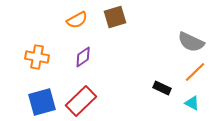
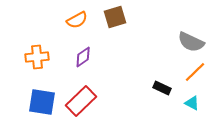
orange cross: rotated 15 degrees counterclockwise
blue square: rotated 24 degrees clockwise
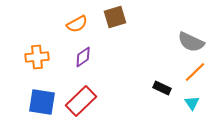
orange semicircle: moved 4 px down
cyan triangle: rotated 28 degrees clockwise
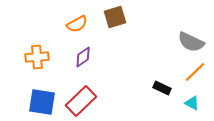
cyan triangle: rotated 28 degrees counterclockwise
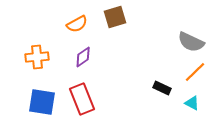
red rectangle: moved 1 px right, 2 px up; rotated 68 degrees counterclockwise
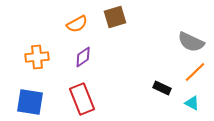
blue square: moved 12 px left
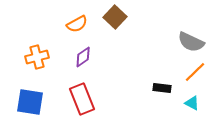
brown square: rotated 30 degrees counterclockwise
orange cross: rotated 10 degrees counterclockwise
black rectangle: rotated 18 degrees counterclockwise
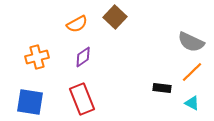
orange line: moved 3 px left
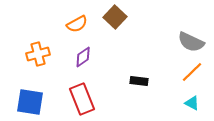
orange cross: moved 1 px right, 3 px up
black rectangle: moved 23 px left, 7 px up
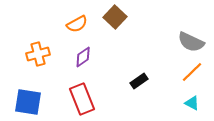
black rectangle: rotated 42 degrees counterclockwise
blue square: moved 2 px left
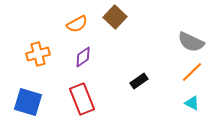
blue square: rotated 8 degrees clockwise
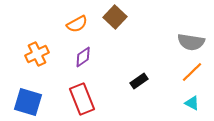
gray semicircle: rotated 16 degrees counterclockwise
orange cross: moved 1 px left; rotated 10 degrees counterclockwise
